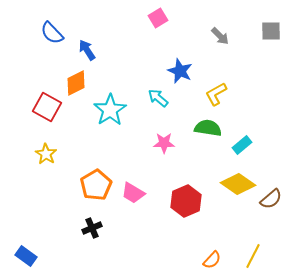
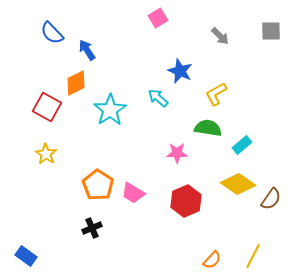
pink star: moved 13 px right, 10 px down
orange pentagon: moved 2 px right; rotated 8 degrees counterclockwise
brown semicircle: rotated 15 degrees counterclockwise
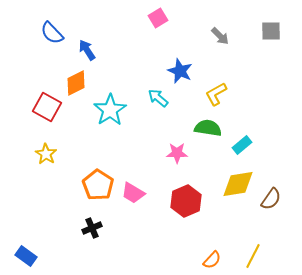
yellow diamond: rotated 44 degrees counterclockwise
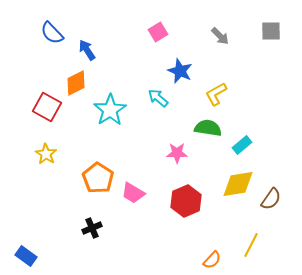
pink square: moved 14 px down
orange pentagon: moved 7 px up
yellow line: moved 2 px left, 11 px up
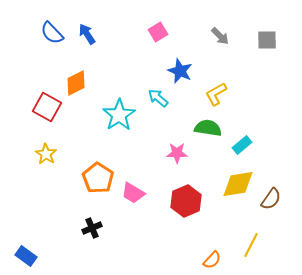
gray square: moved 4 px left, 9 px down
blue arrow: moved 16 px up
cyan star: moved 9 px right, 5 px down
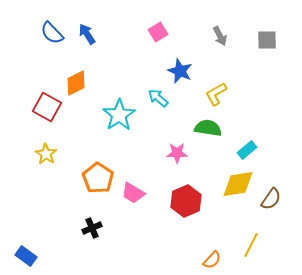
gray arrow: rotated 18 degrees clockwise
cyan rectangle: moved 5 px right, 5 px down
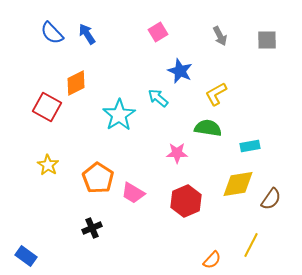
cyan rectangle: moved 3 px right, 4 px up; rotated 30 degrees clockwise
yellow star: moved 2 px right, 11 px down
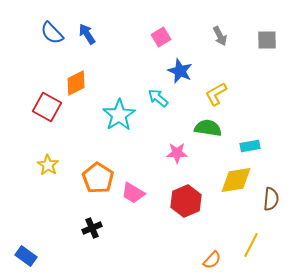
pink square: moved 3 px right, 5 px down
yellow diamond: moved 2 px left, 4 px up
brown semicircle: rotated 30 degrees counterclockwise
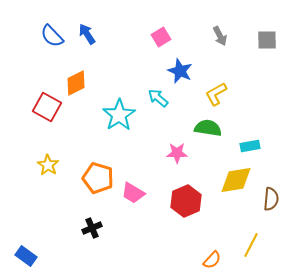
blue semicircle: moved 3 px down
orange pentagon: rotated 16 degrees counterclockwise
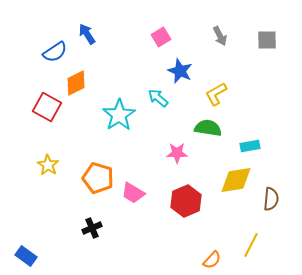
blue semicircle: moved 3 px right, 16 px down; rotated 80 degrees counterclockwise
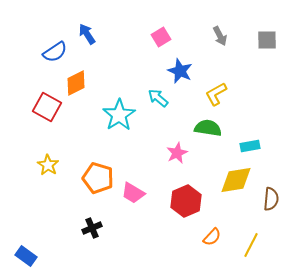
pink star: rotated 25 degrees counterclockwise
orange semicircle: moved 23 px up
